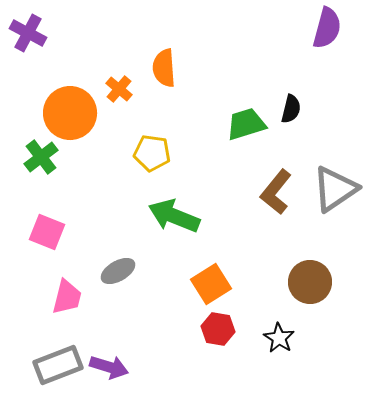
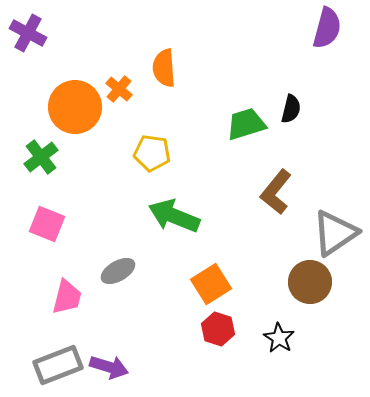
orange circle: moved 5 px right, 6 px up
gray triangle: moved 44 px down
pink square: moved 8 px up
red hexagon: rotated 8 degrees clockwise
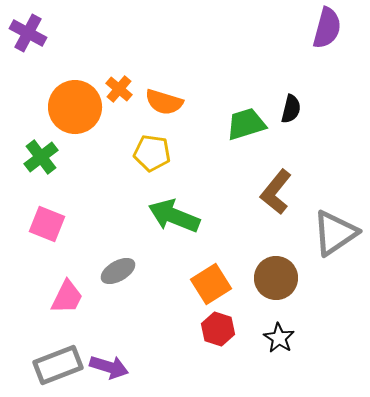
orange semicircle: moved 34 px down; rotated 69 degrees counterclockwise
brown circle: moved 34 px left, 4 px up
pink trapezoid: rotated 12 degrees clockwise
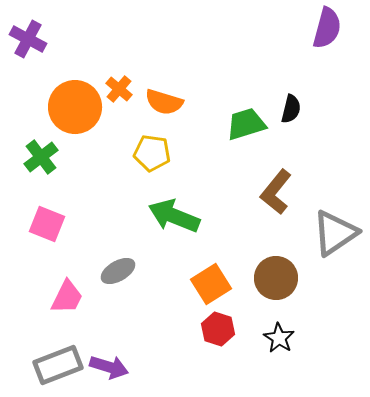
purple cross: moved 6 px down
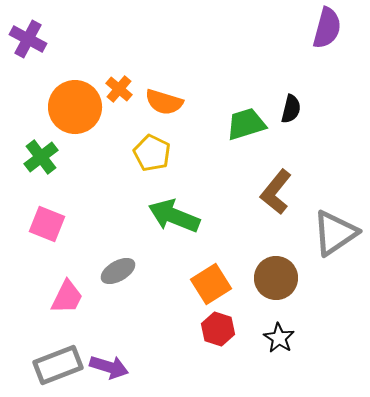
yellow pentagon: rotated 18 degrees clockwise
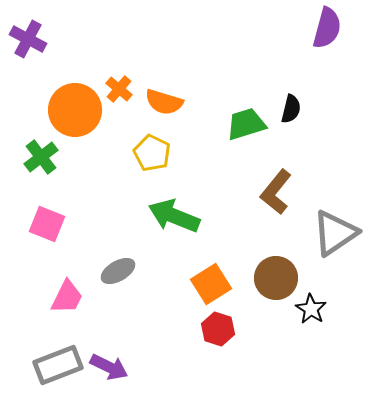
orange circle: moved 3 px down
black star: moved 32 px right, 29 px up
purple arrow: rotated 9 degrees clockwise
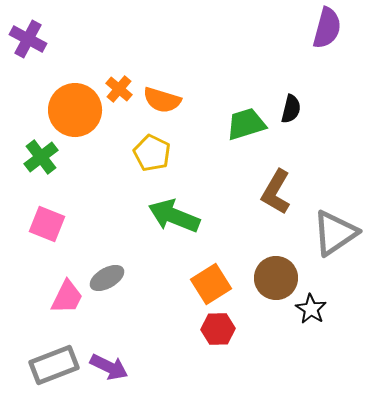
orange semicircle: moved 2 px left, 2 px up
brown L-shape: rotated 9 degrees counterclockwise
gray ellipse: moved 11 px left, 7 px down
red hexagon: rotated 20 degrees counterclockwise
gray rectangle: moved 4 px left
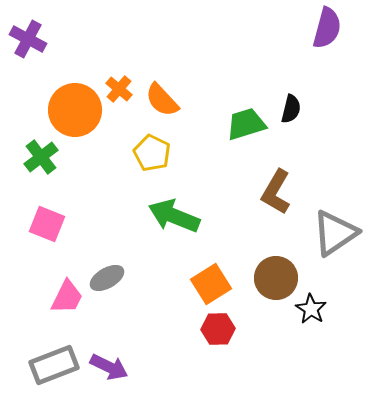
orange semicircle: rotated 30 degrees clockwise
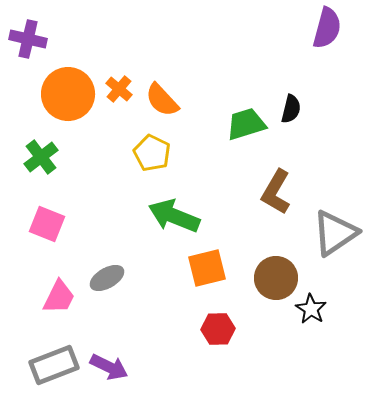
purple cross: rotated 15 degrees counterclockwise
orange circle: moved 7 px left, 16 px up
orange square: moved 4 px left, 16 px up; rotated 18 degrees clockwise
pink trapezoid: moved 8 px left
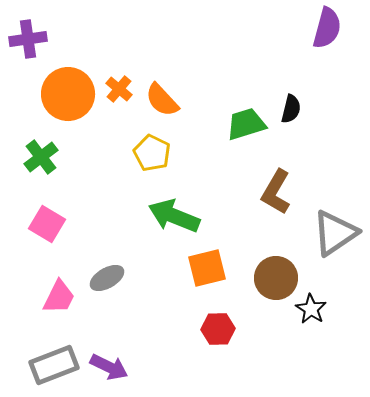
purple cross: rotated 21 degrees counterclockwise
pink square: rotated 9 degrees clockwise
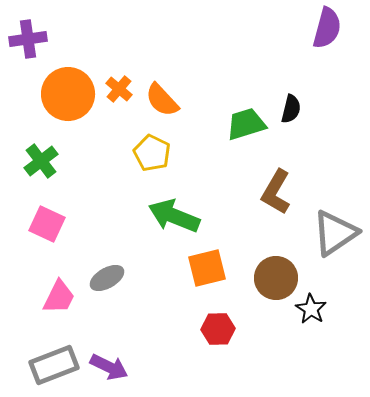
green cross: moved 4 px down
pink square: rotated 6 degrees counterclockwise
